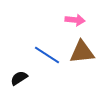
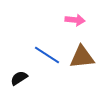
brown triangle: moved 5 px down
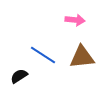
blue line: moved 4 px left
black semicircle: moved 2 px up
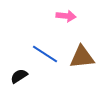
pink arrow: moved 9 px left, 4 px up
blue line: moved 2 px right, 1 px up
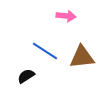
blue line: moved 3 px up
black semicircle: moved 7 px right
